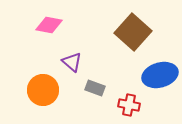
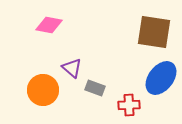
brown square: moved 21 px right; rotated 33 degrees counterclockwise
purple triangle: moved 6 px down
blue ellipse: moved 1 px right, 3 px down; rotated 36 degrees counterclockwise
red cross: rotated 15 degrees counterclockwise
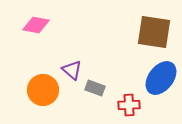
pink diamond: moved 13 px left
purple triangle: moved 2 px down
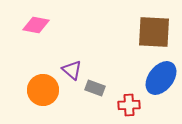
brown square: rotated 6 degrees counterclockwise
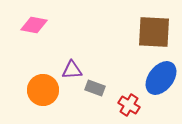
pink diamond: moved 2 px left
purple triangle: rotated 45 degrees counterclockwise
red cross: rotated 35 degrees clockwise
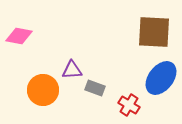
pink diamond: moved 15 px left, 11 px down
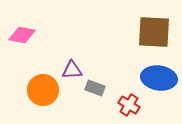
pink diamond: moved 3 px right, 1 px up
blue ellipse: moved 2 px left; rotated 60 degrees clockwise
